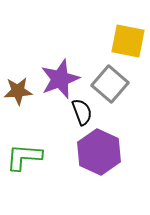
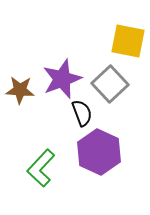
purple star: moved 2 px right
gray square: rotated 6 degrees clockwise
brown star: moved 2 px right, 1 px up; rotated 8 degrees clockwise
black semicircle: moved 1 px down
green L-shape: moved 17 px right, 11 px down; rotated 51 degrees counterclockwise
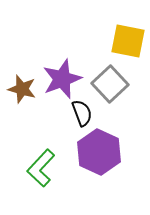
brown star: moved 2 px right, 1 px up; rotated 12 degrees clockwise
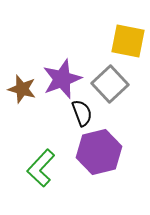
purple hexagon: rotated 21 degrees clockwise
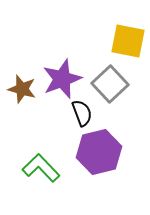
green L-shape: rotated 93 degrees clockwise
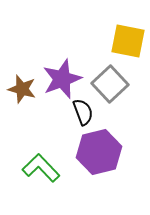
black semicircle: moved 1 px right, 1 px up
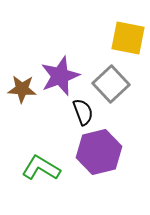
yellow square: moved 3 px up
purple star: moved 2 px left, 3 px up
gray square: moved 1 px right
brown star: rotated 12 degrees counterclockwise
green L-shape: rotated 15 degrees counterclockwise
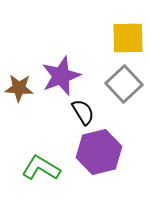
yellow square: rotated 12 degrees counterclockwise
purple star: moved 1 px right
gray square: moved 13 px right
brown star: moved 3 px left, 1 px up
black semicircle: rotated 12 degrees counterclockwise
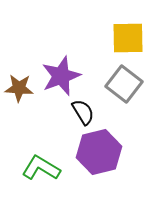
gray square: rotated 9 degrees counterclockwise
